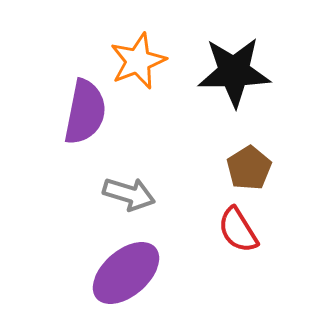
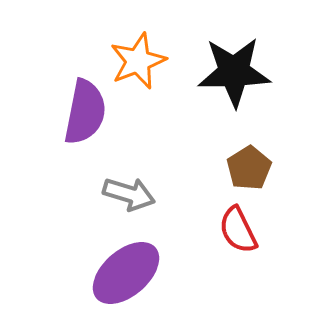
red semicircle: rotated 6 degrees clockwise
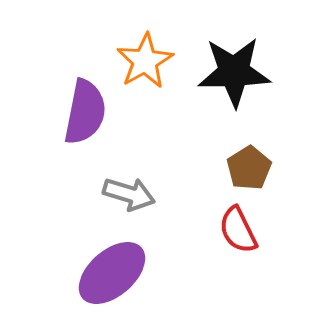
orange star: moved 7 px right; rotated 8 degrees counterclockwise
purple ellipse: moved 14 px left
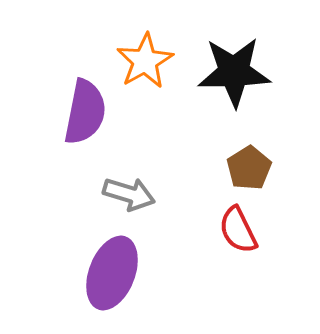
purple ellipse: rotated 28 degrees counterclockwise
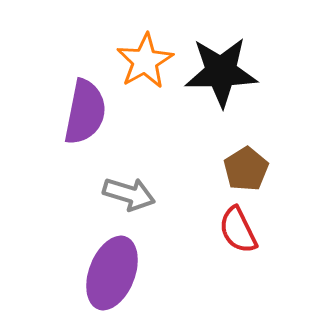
black star: moved 13 px left
brown pentagon: moved 3 px left, 1 px down
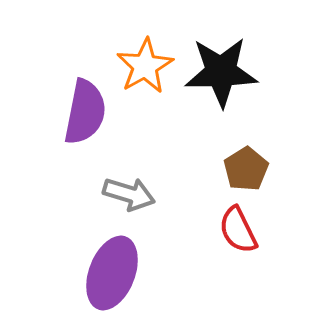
orange star: moved 5 px down
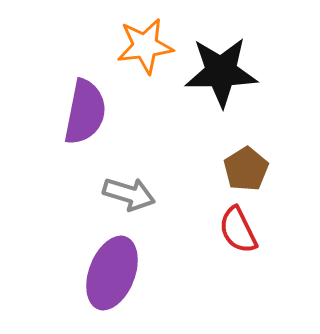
orange star: moved 20 px up; rotated 22 degrees clockwise
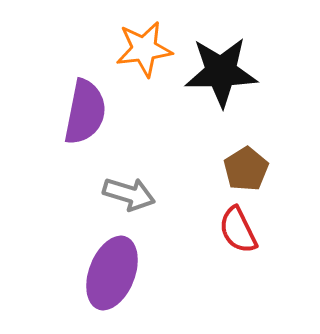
orange star: moved 1 px left, 3 px down
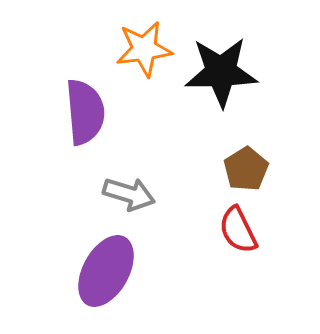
purple semicircle: rotated 16 degrees counterclockwise
purple ellipse: moved 6 px left, 2 px up; rotated 8 degrees clockwise
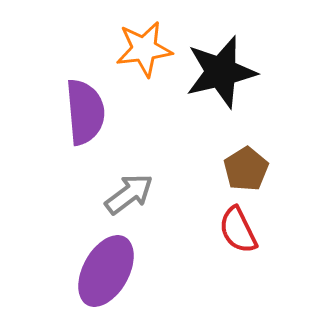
black star: rotated 12 degrees counterclockwise
gray arrow: rotated 54 degrees counterclockwise
